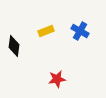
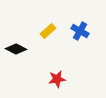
yellow rectangle: moved 2 px right; rotated 21 degrees counterclockwise
black diamond: moved 2 px right, 3 px down; rotated 70 degrees counterclockwise
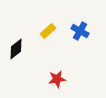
black diamond: rotated 65 degrees counterclockwise
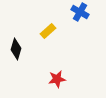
blue cross: moved 19 px up
black diamond: rotated 35 degrees counterclockwise
